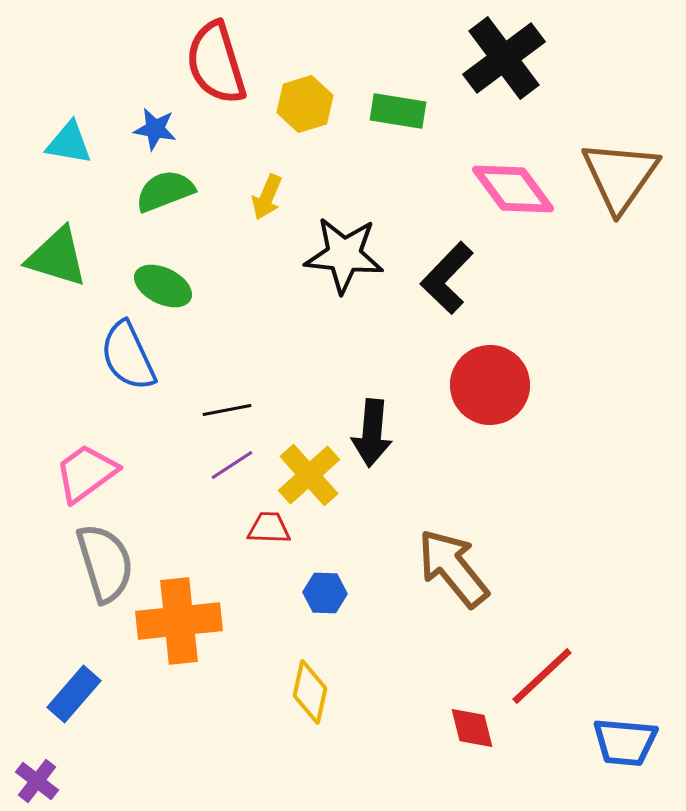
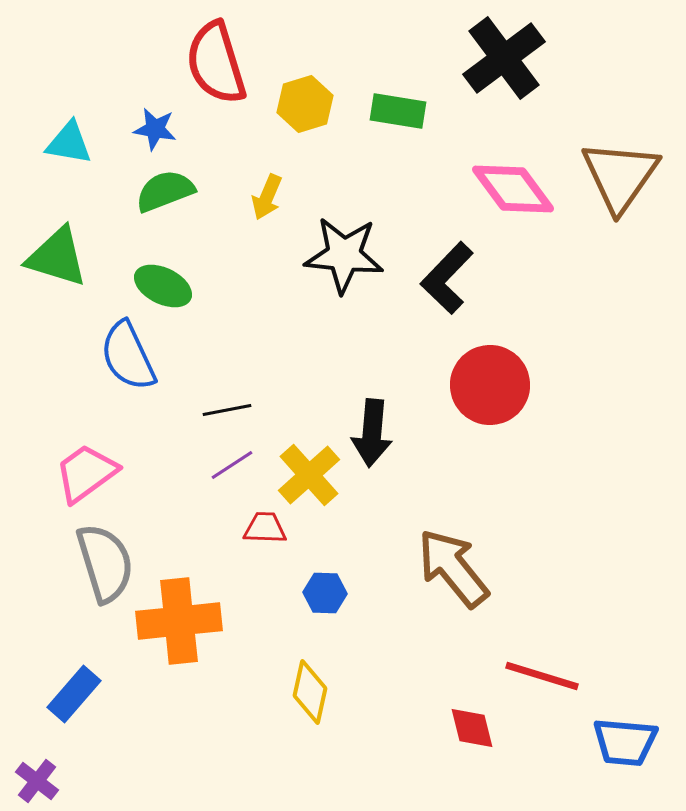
red trapezoid: moved 4 px left
red line: rotated 60 degrees clockwise
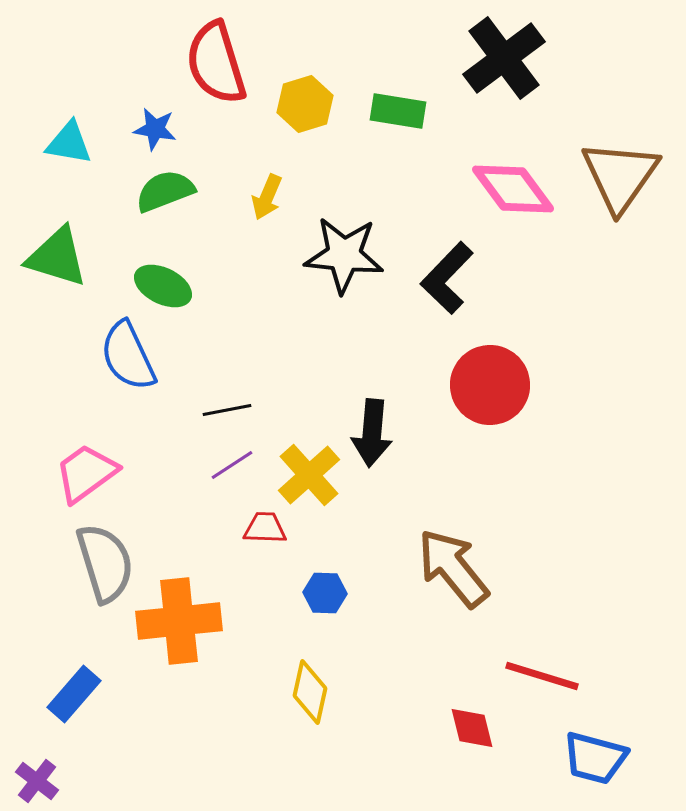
blue trapezoid: moved 30 px left, 16 px down; rotated 10 degrees clockwise
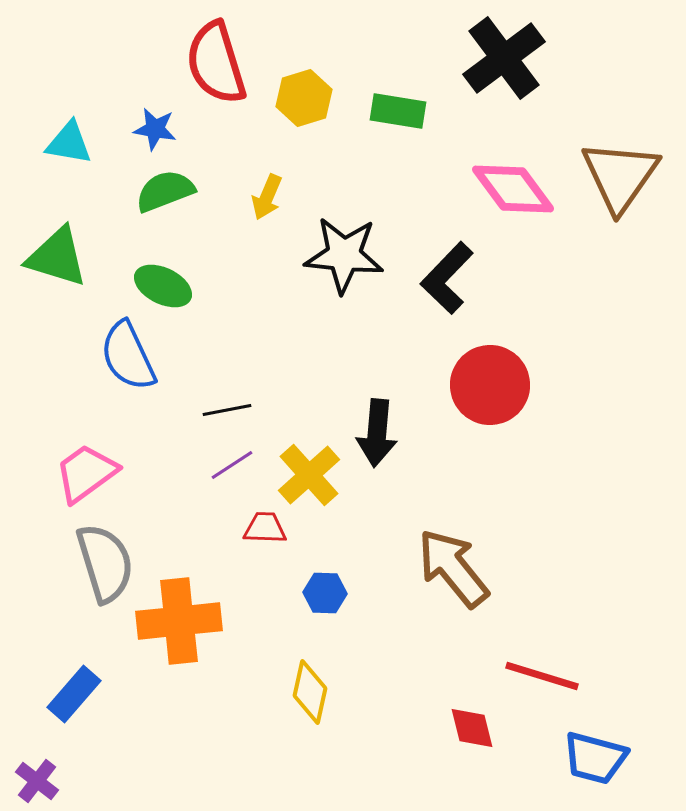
yellow hexagon: moved 1 px left, 6 px up
black arrow: moved 5 px right
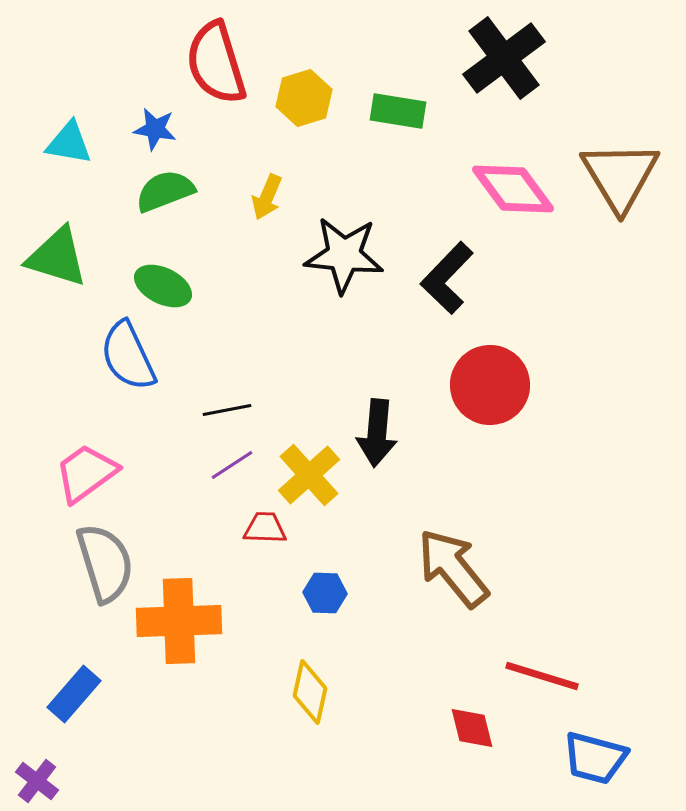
brown triangle: rotated 6 degrees counterclockwise
orange cross: rotated 4 degrees clockwise
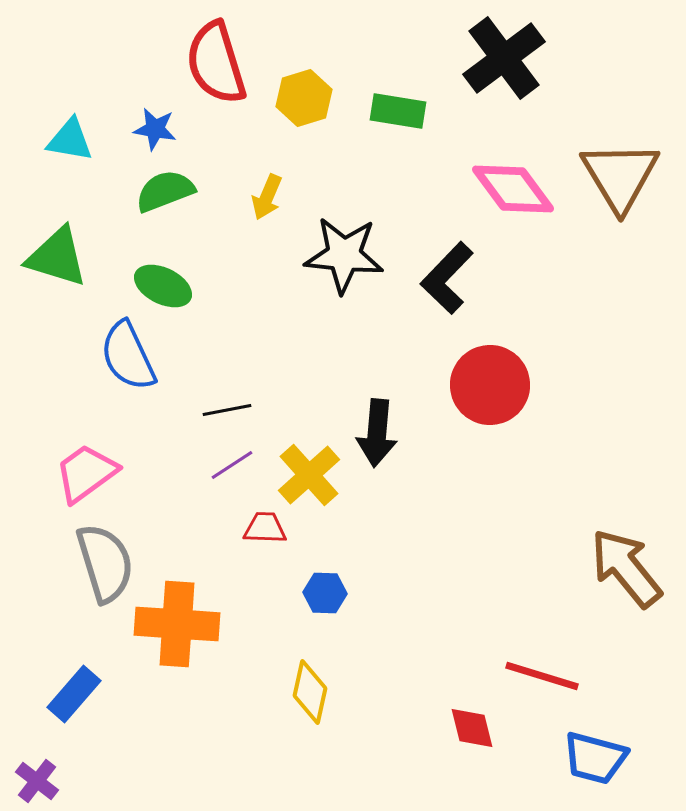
cyan triangle: moved 1 px right, 3 px up
brown arrow: moved 173 px right
orange cross: moved 2 px left, 3 px down; rotated 6 degrees clockwise
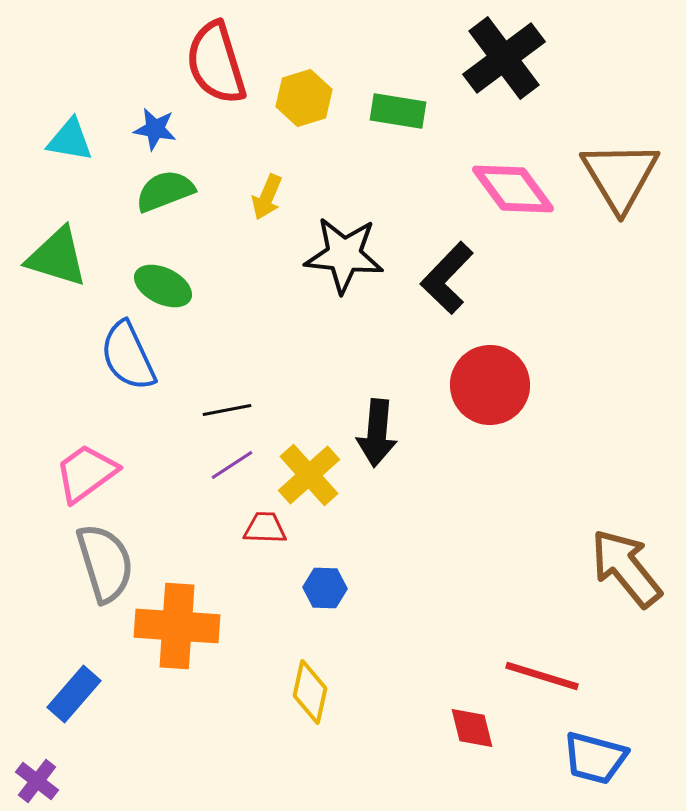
blue hexagon: moved 5 px up
orange cross: moved 2 px down
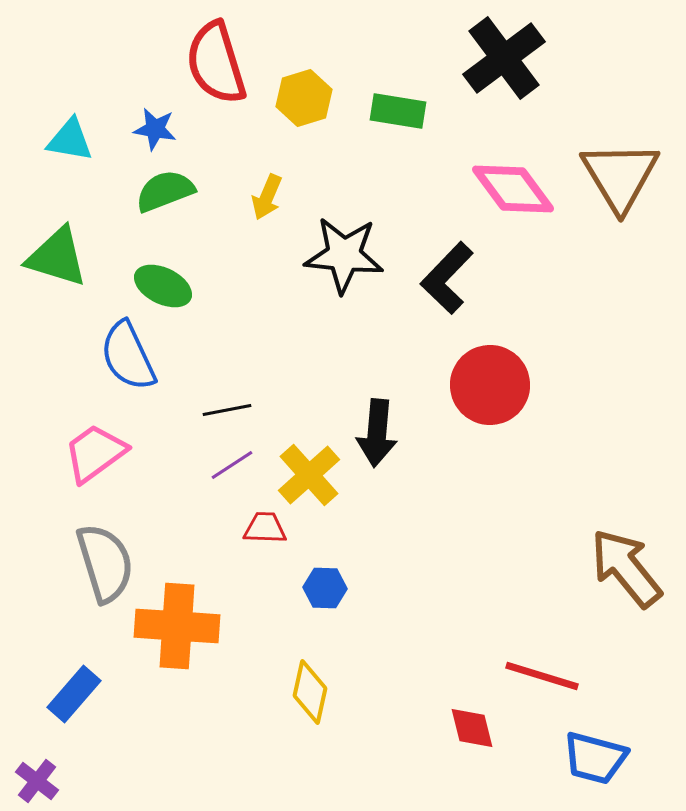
pink trapezoid: moved 9 px right, 20 px up
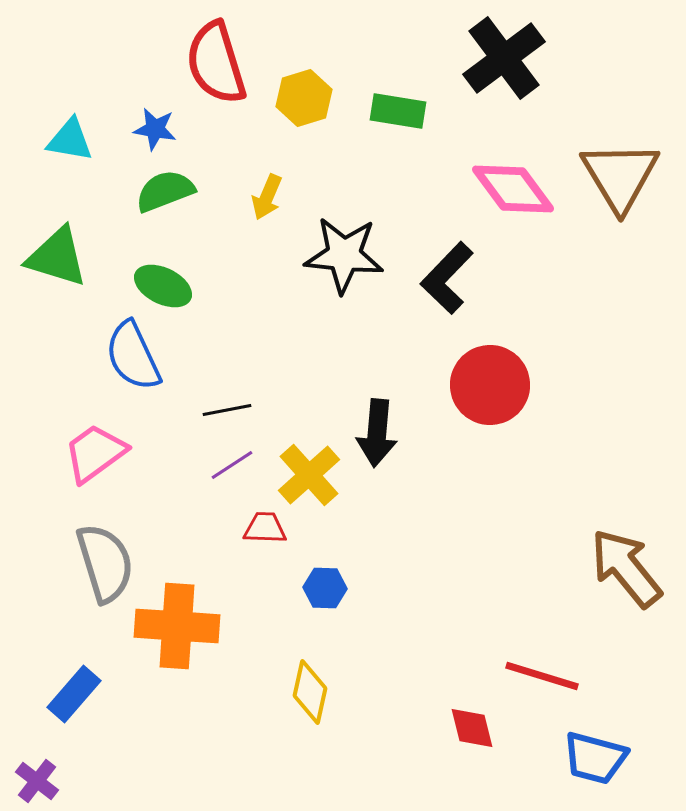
blue semicircle: moved 5 px right
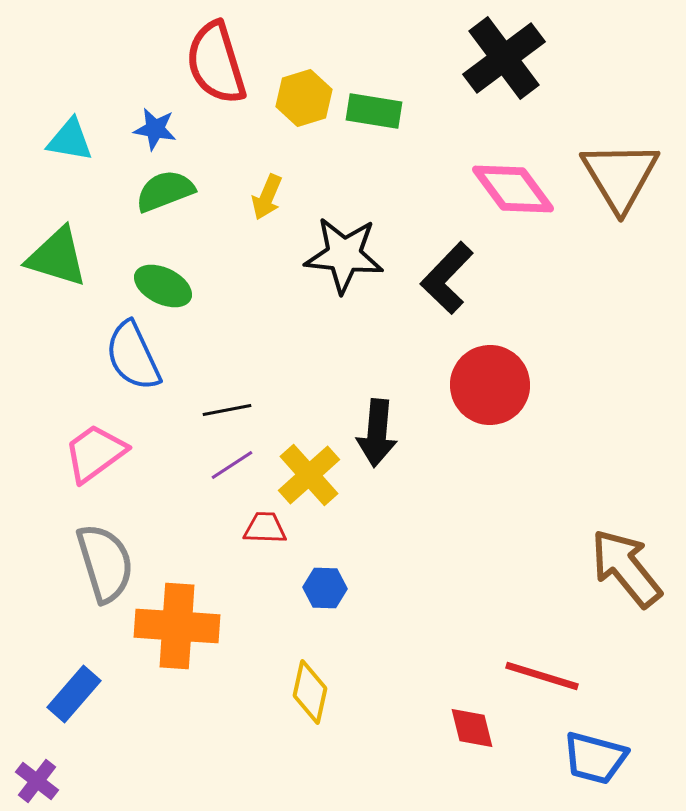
green rectangle: moved 24 px left
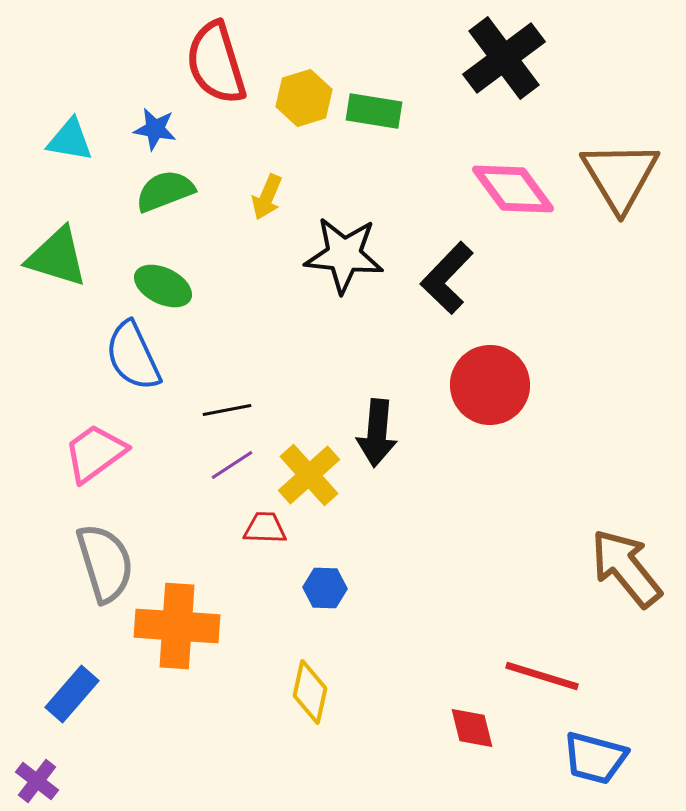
blue rectangle: moved 2 px left
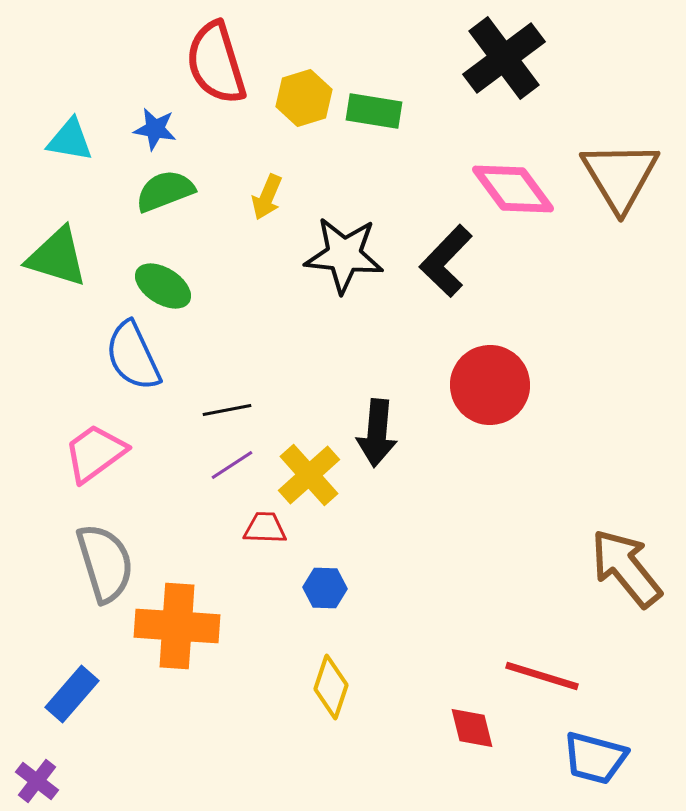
black L-shape: moved 1 px left, 17 px up
green ellipse: rotated 6 degrees clockwise
yellow diamond: moved 21 px right, 5 px up; rotated 6 degrees clockwise
